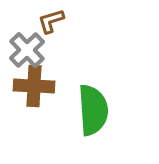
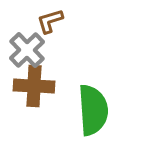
brown L-shape: moved 1 px left
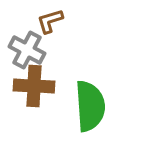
gray cross: rotated 18 degrees counterclockwise
green semicircle: moved 3 px left, 4 px up
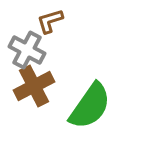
brown cross: rotated 30 degrees counterclockwise
green semicircle: rotated 39 degrees clockwise
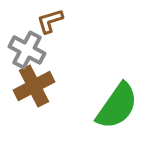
green semicircle: moved 27 px right
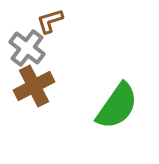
gray cross: moved 2 px up; rotated 9 degrees clockwise
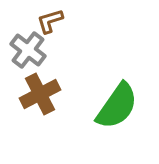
gray cross: moved 1 px right, 2 px down
brown cross: moved 6 px right, 8 px down
